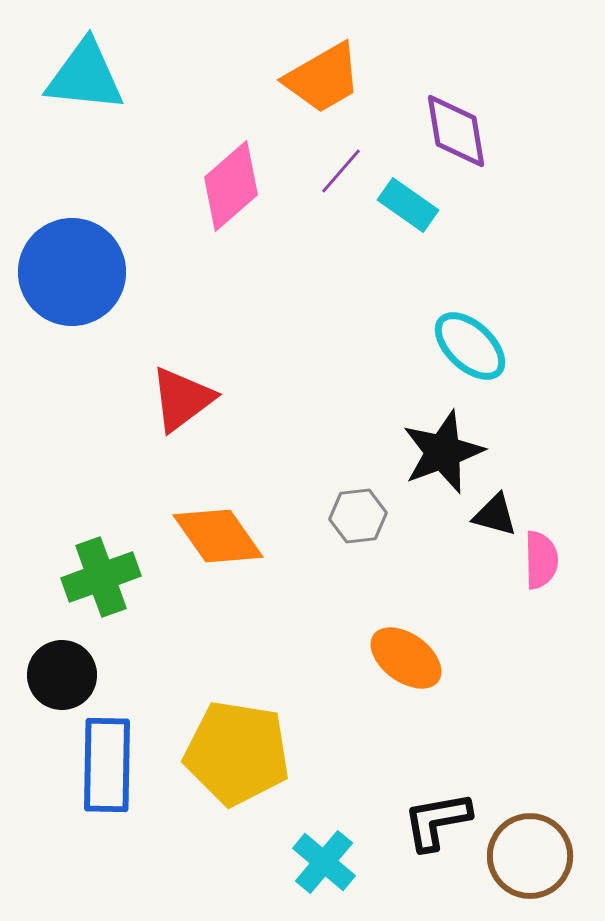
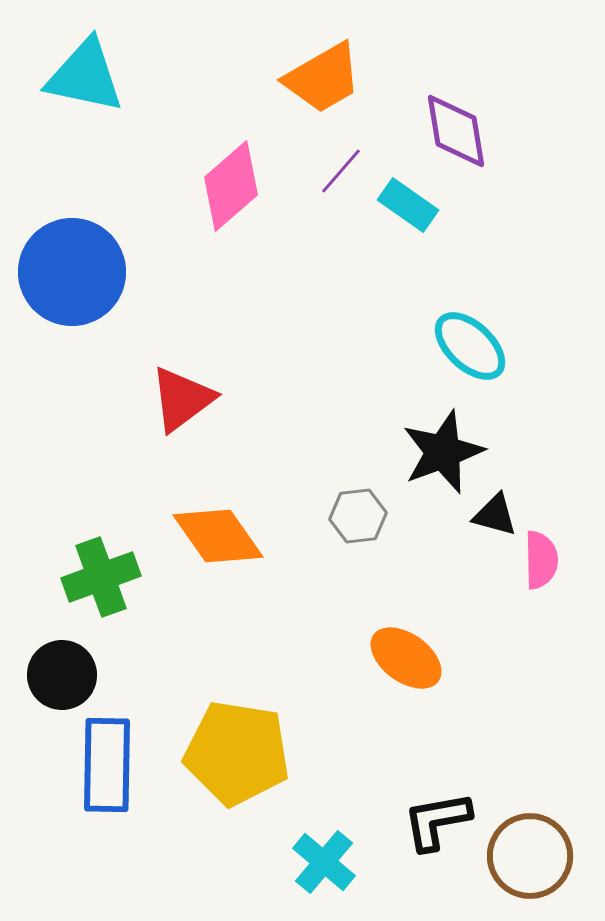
cyan triangle: rotated 6 degrees clockwise
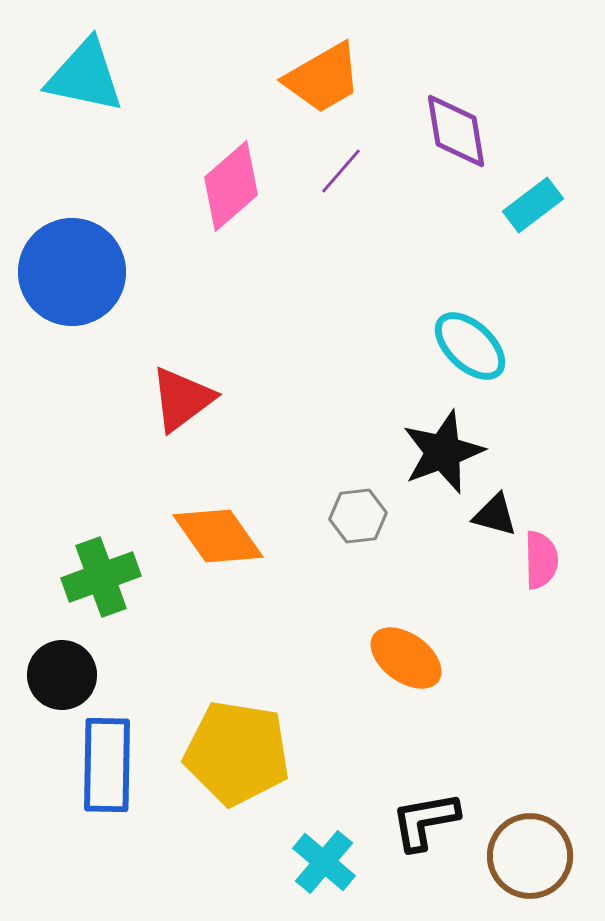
cyan rectangle: moved 125 px right; rotated 72 degrees counterclockwise
black L-shape: moved 12 px left
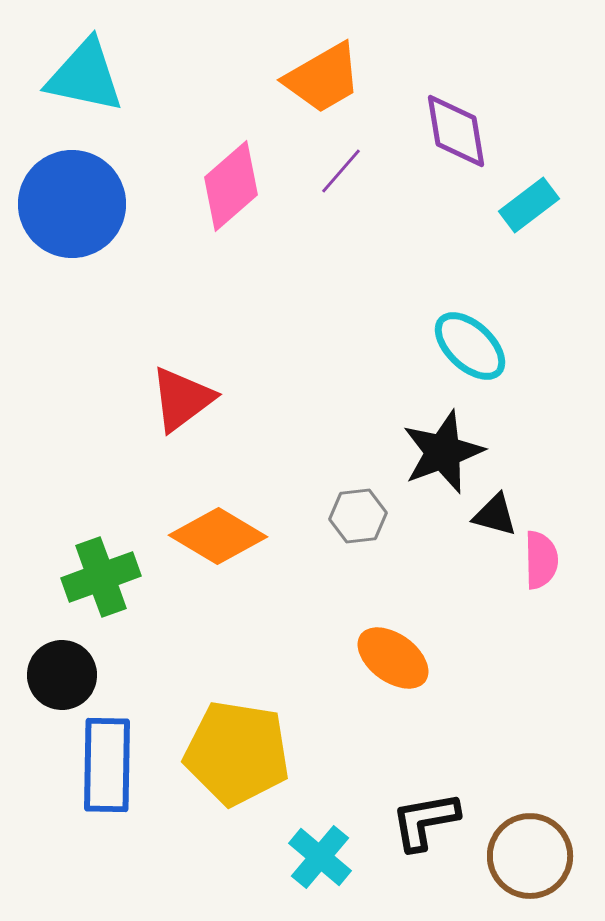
cyan rectangle: moved 4 px left
blue circle: moved 68 px up
orange diamond: rotated 24 degrees counterclockwise
orange ellipse: moved 13 px left
cyan cross: moved 4 px left, 5 px up
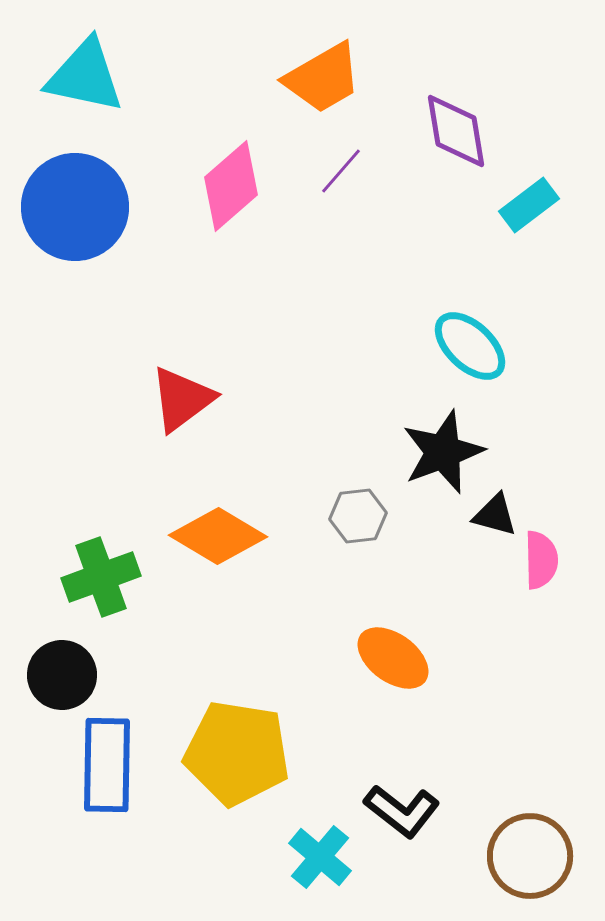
blue circle: moved 3 px right, 3 px down
black L-shape: moved 23 px left, 10 px up; rotated 132 degrees counterclockwise
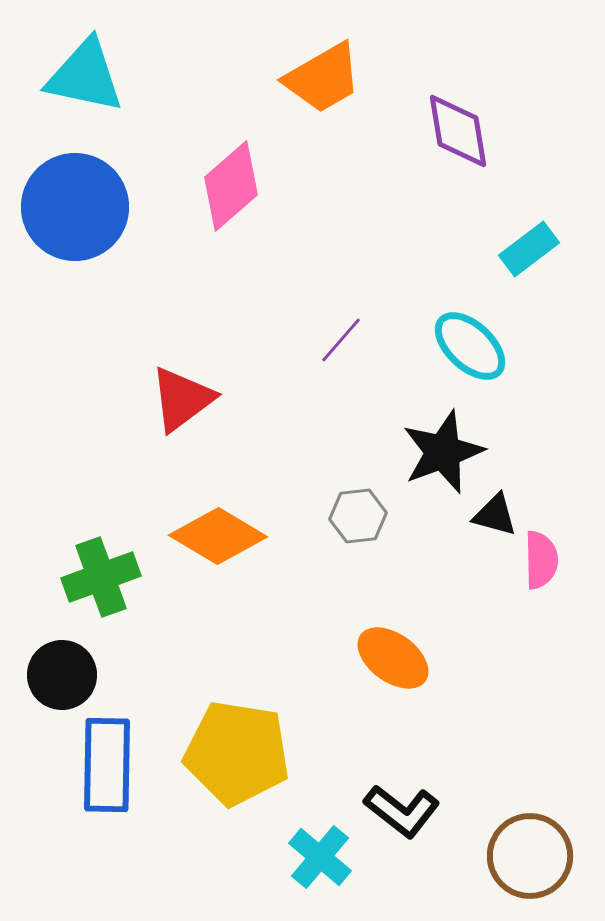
purple diamond: moved 2 px right
purple line: moved 169 px down
cyan rectangle: moved 44 px down
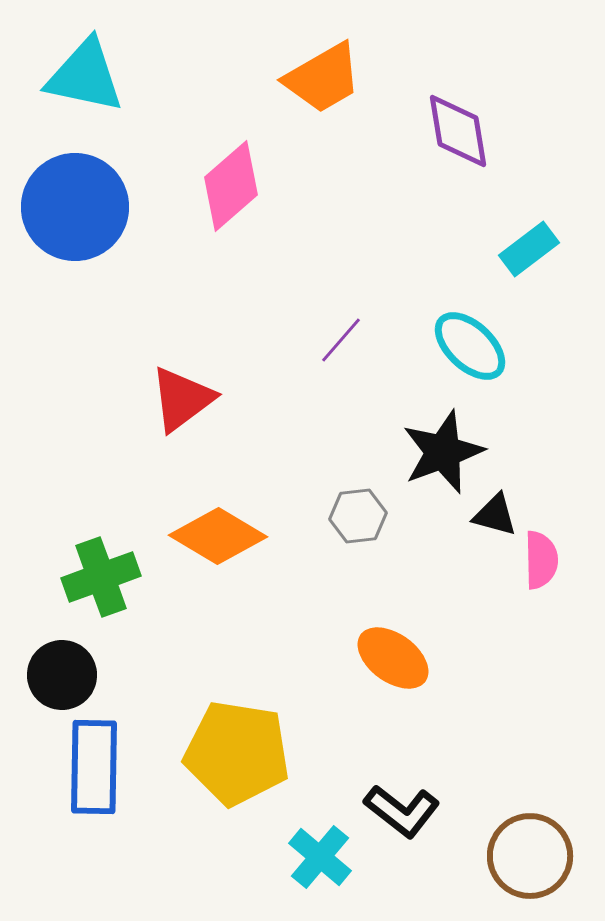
blue rectangle: moved 13 px left, 2 px down
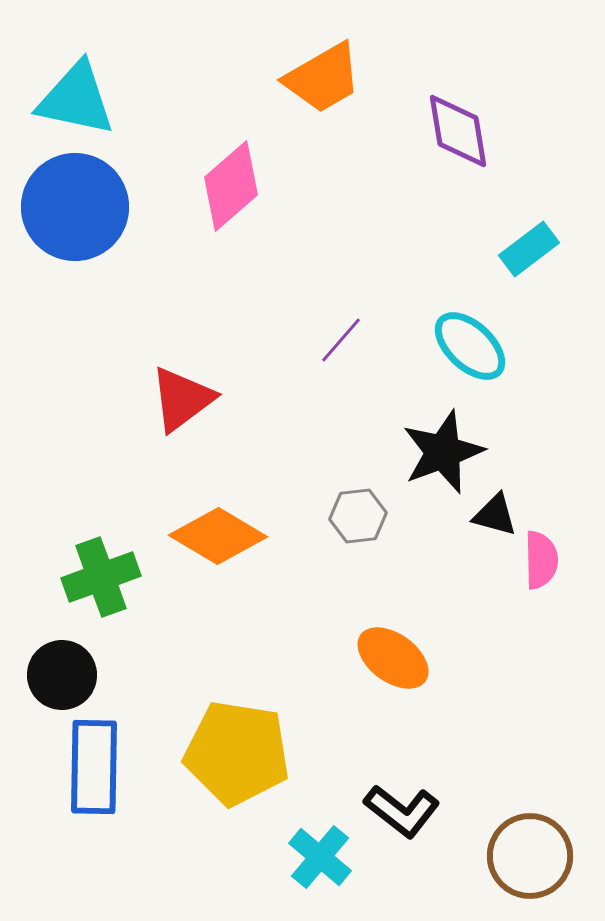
cyan triangle: moved 9 px left, 23 px down
